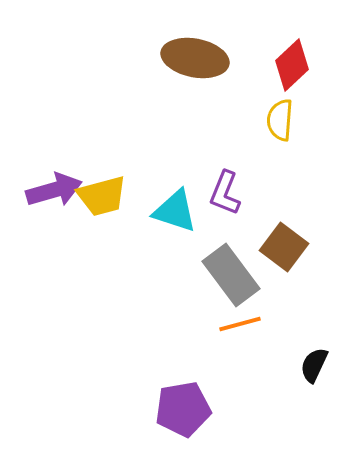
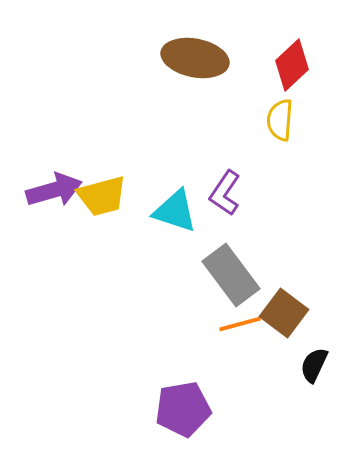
purple L-shape: rotated 12 degrees clockwise
brown square: moved 66 px down
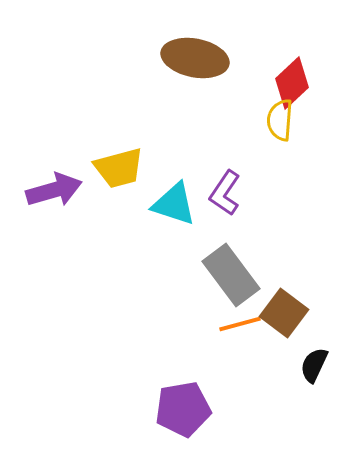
red diamond: moved 18 px down
yellow trapezoid: moved 17 px right, 28 px up
cyan triangle: moved 1 px left, 7 px up
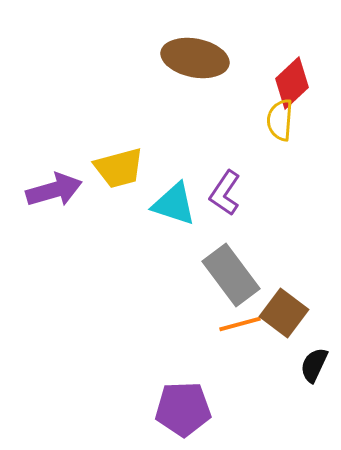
purple pentagon: rotated 8 degrees clockwise
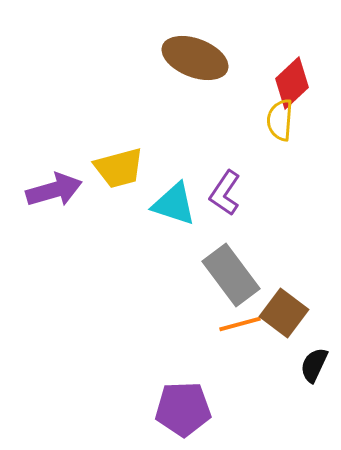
brown ellipse: rotated 10 degrees clockwise
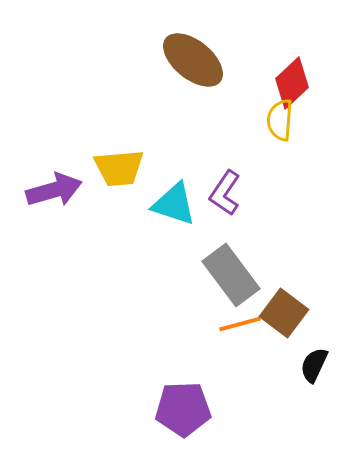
brown ellipse: moved 2 px left, 2 px down; rotated 18 degrees clockwise
yellow trapezoid: rotated 10 degrees clockwise
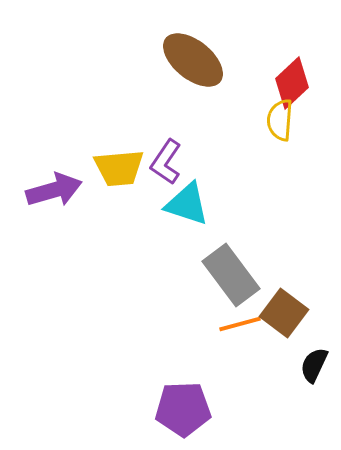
purple L-shape: moved 59 px left, 31 px up
cyan triangle: moved 13 px right
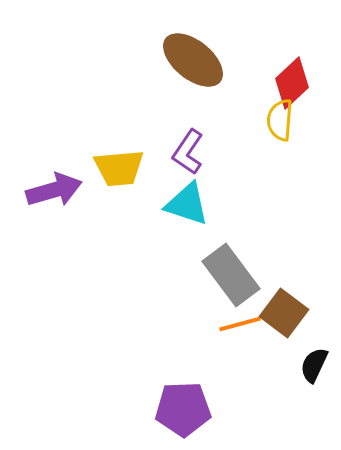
purple L-shape: moved 22 px right, 10 px up
